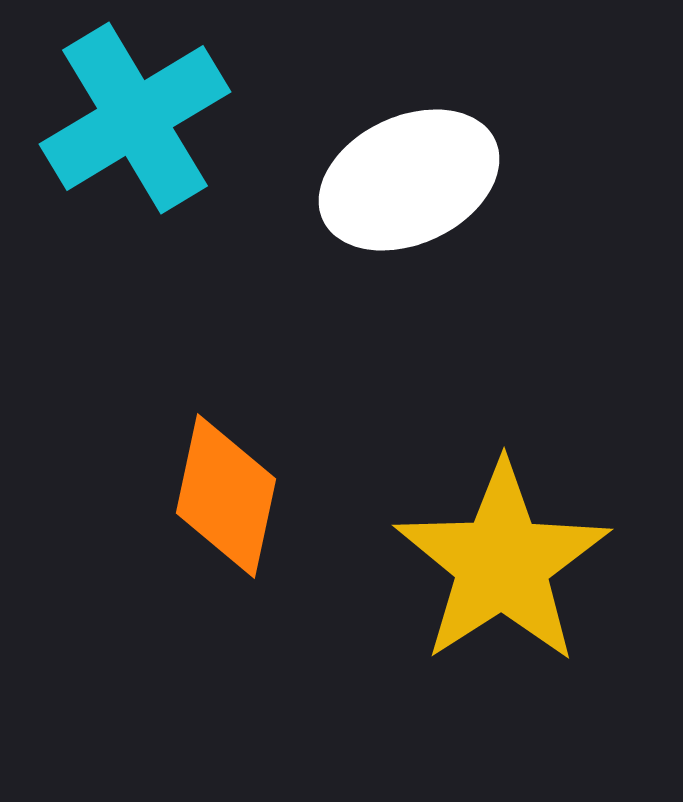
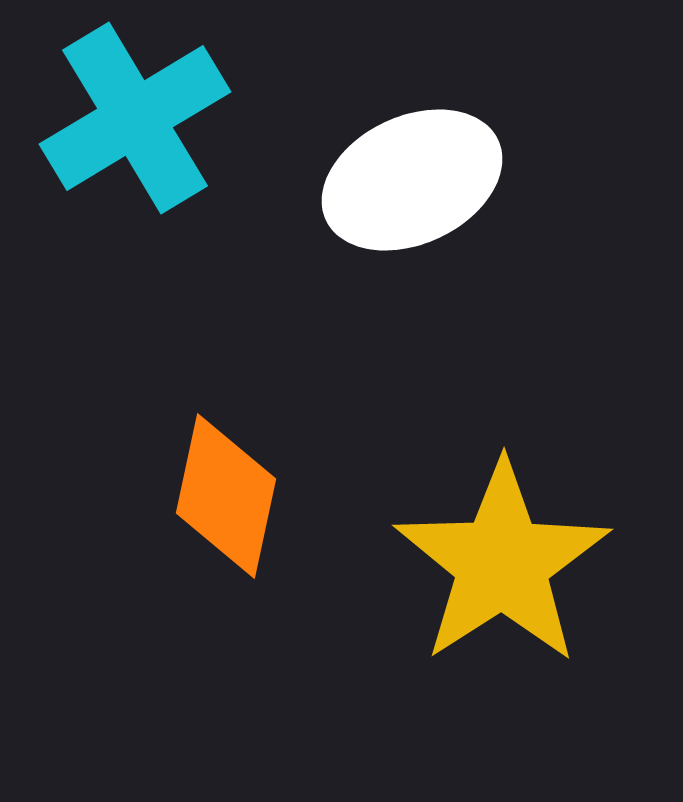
white ellipse: moved 3 px right
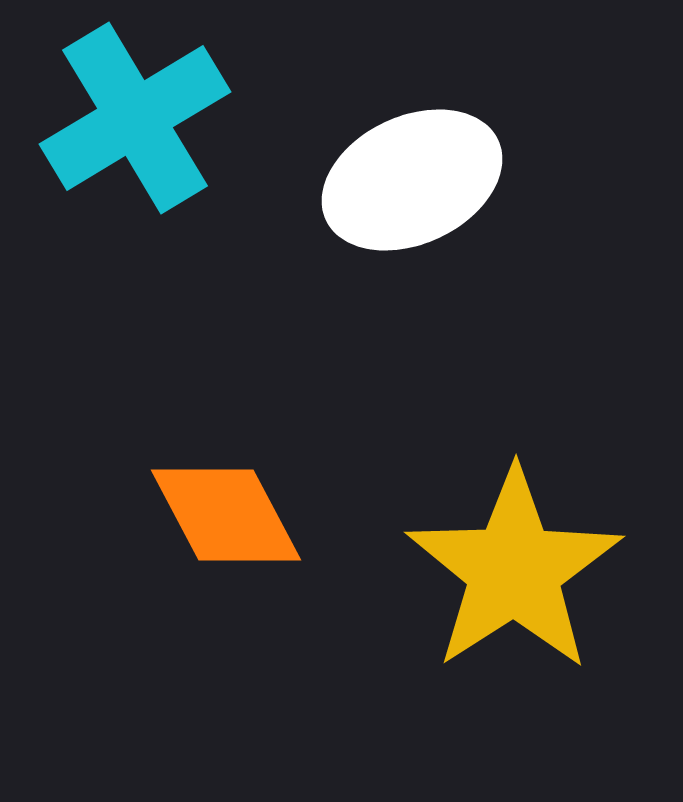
orange diamond: moved 19 px down; rotated 40 degrees counterclockwise
yellow star: moved 12 px right, 7 px down
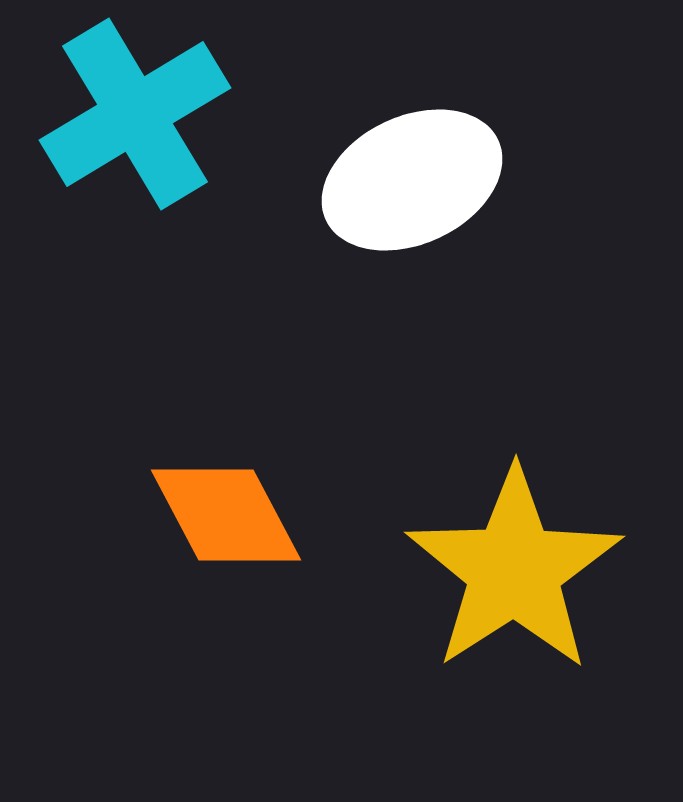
cyan cross: moved 4 px up
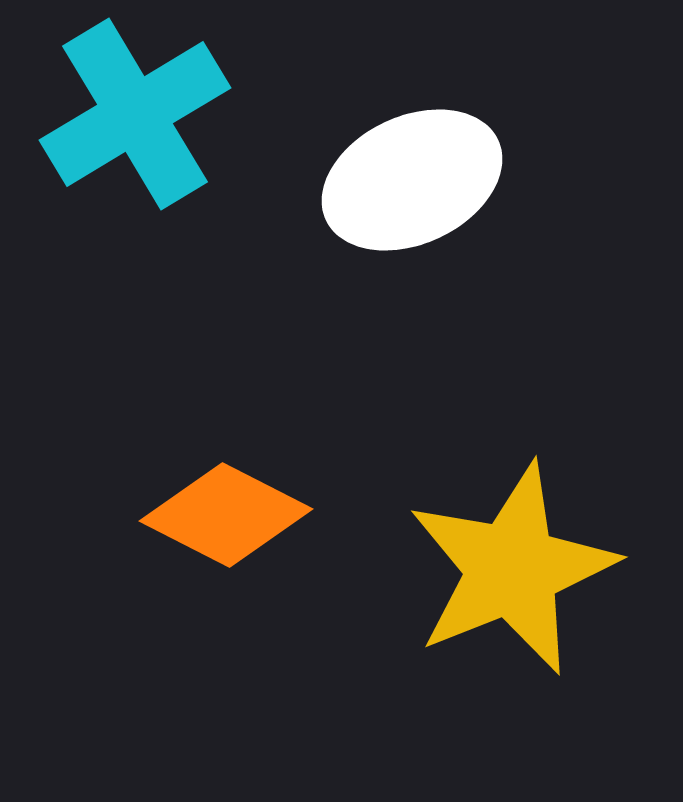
orange diamond: rotated 35 degrees counterclockwise
yellow star: moved 2 px left, 1 px up; rotated 11 degrees clockwise
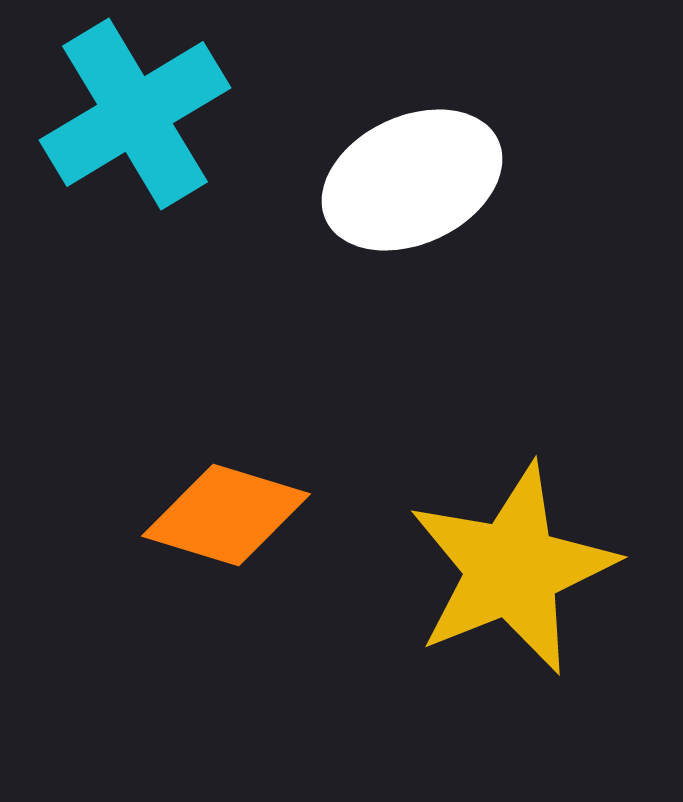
orange diamond: rotated 10 degrees counterclockwise
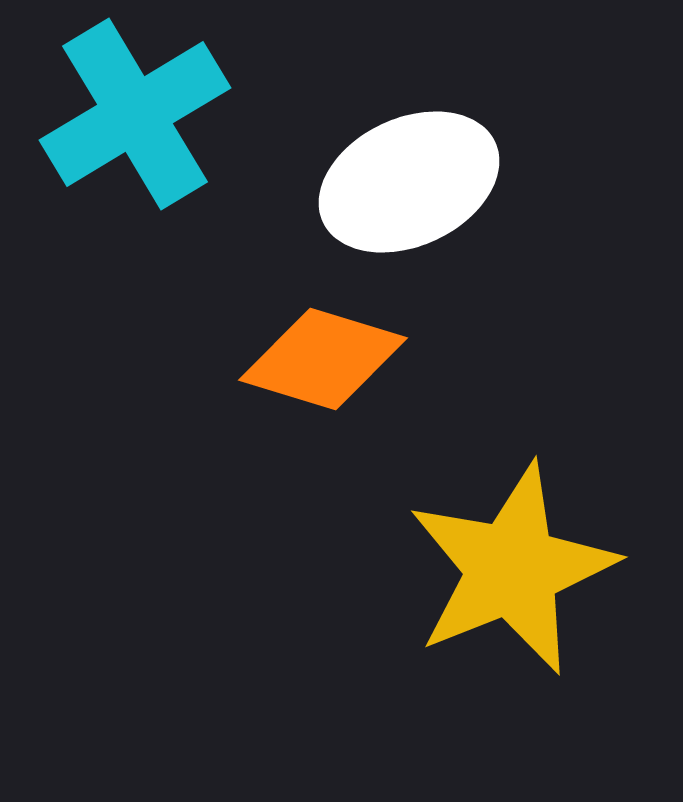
white ellipse: moved 3 px left, 2 px down
orange diamond: moved 97 px right, 156 px up
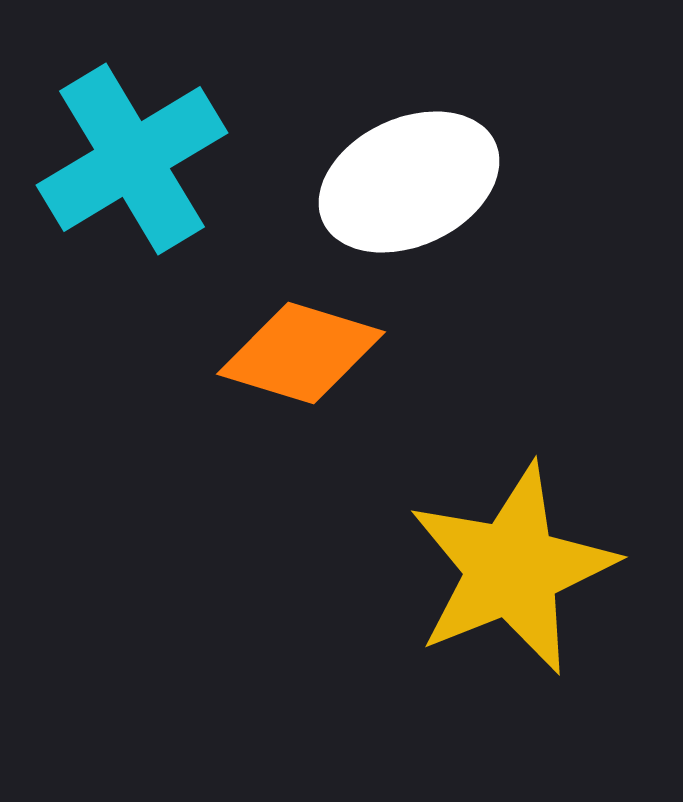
cyan cross: moved 3 px left, 45 px down
orange diamond: moved 22 px left, 6 px up
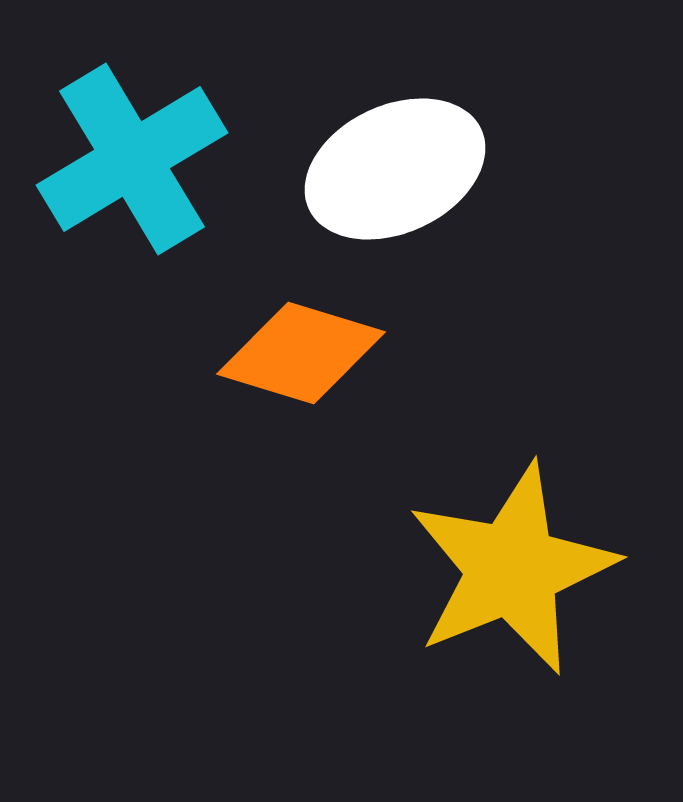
white ellipse: moved 14 px left, 13 px up
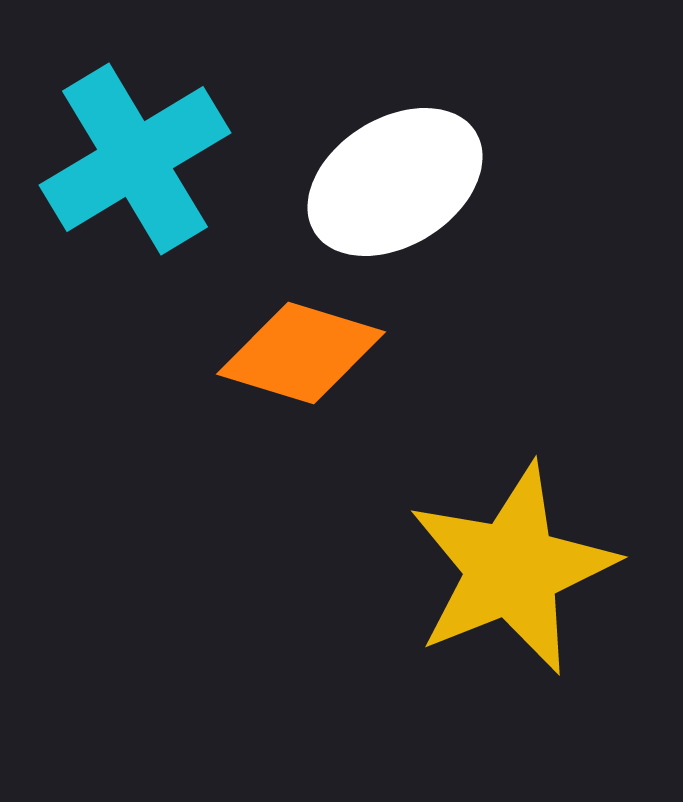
cyan cross: moved 3 px right
white ellipse: moved 13 px down; rotated 7 degrees counterclockwise
